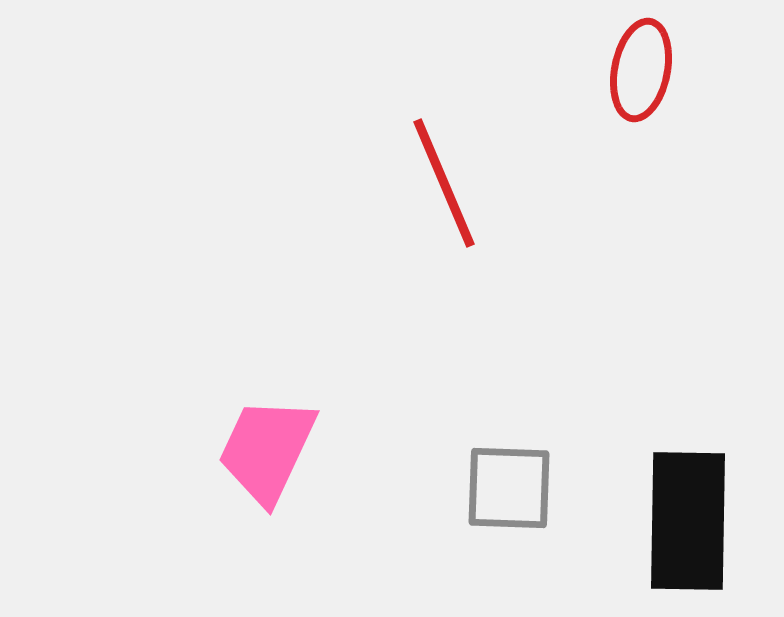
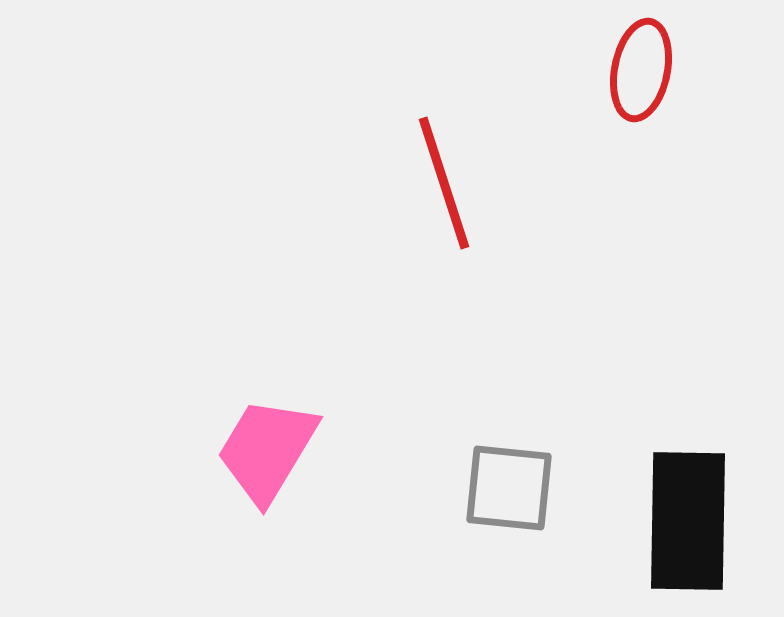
red line: rotated 5 degrees clockwise
pink trapezoid: rotated 6 degrees clockwise
gray square: rotated 4 degrees clockwise
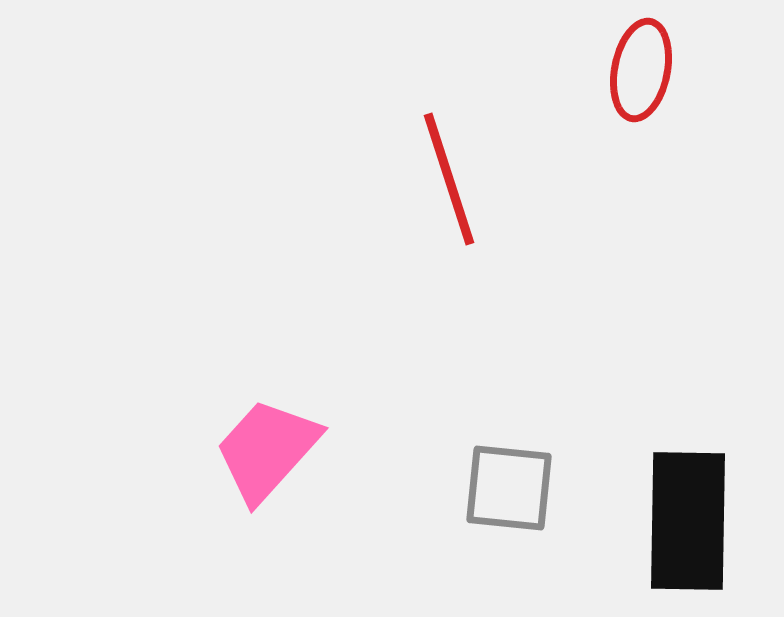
red line: moved 5 px right, 4 px up
pink trapezoid: rotated 11 degrees clockwise
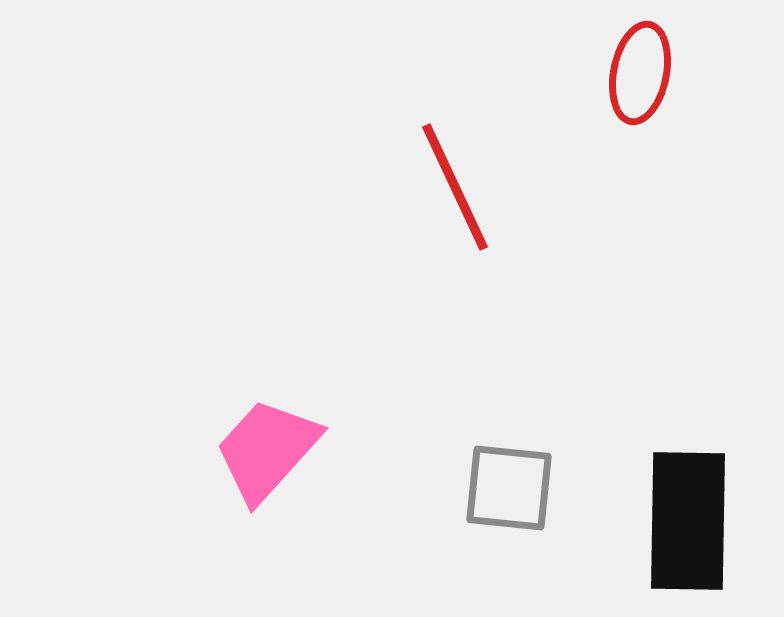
red ellipse: moved 1 px left, 3 px down
red line: moved 6 px right, 8 px down; rotated 7 degrees counterclockwise
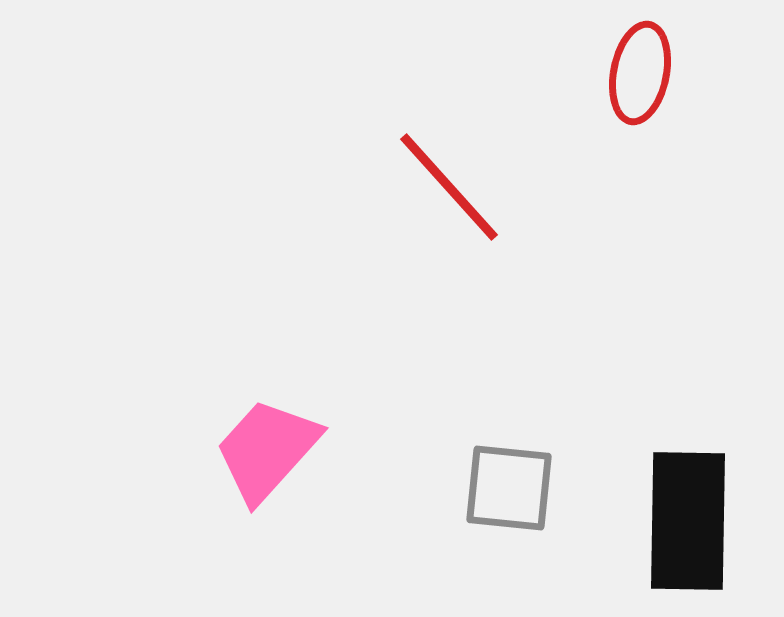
red line: moved 6 px left; rotated 17 degrees counterclockwise
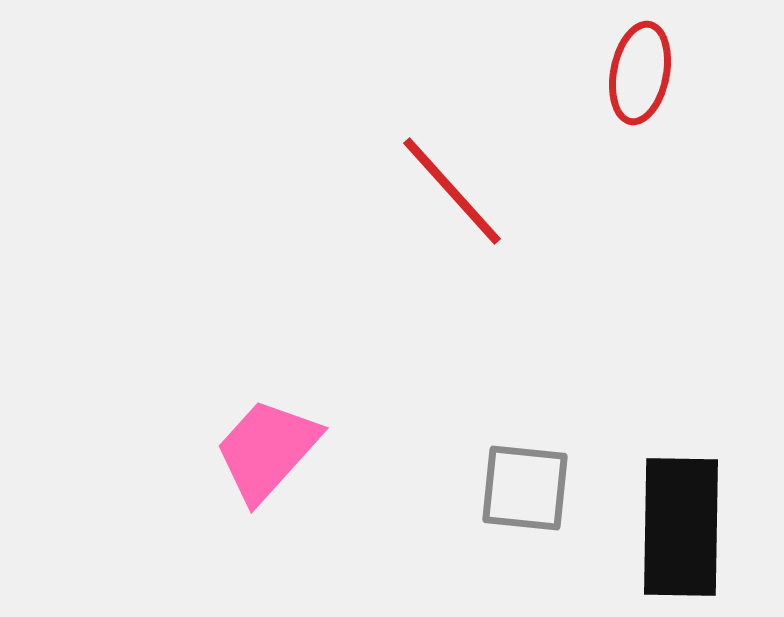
red line: moved 3 px right, 4 px down
gray square: moved 16 px right
black rectangle: moved 7 px left, 6 px down
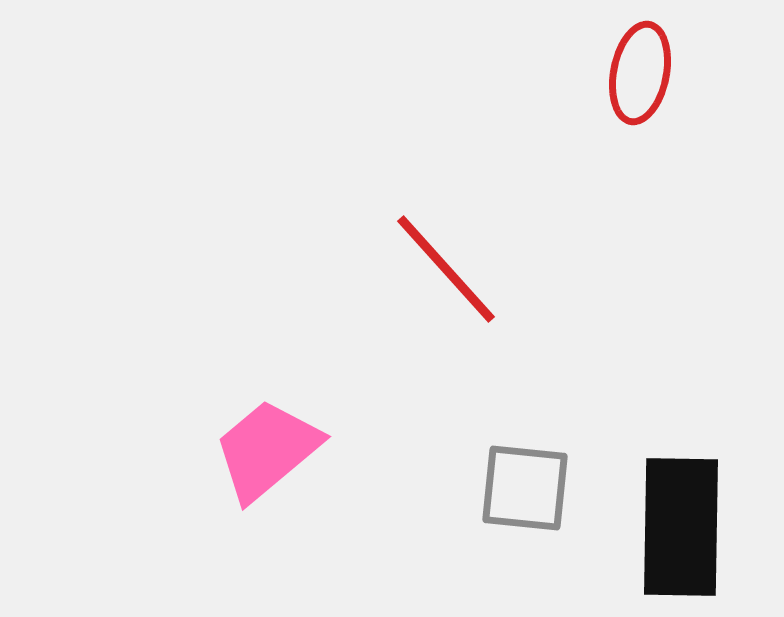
red line: moved 6 px left, 78 px down
pink trapezoid: rotated 8 degrees clockwise
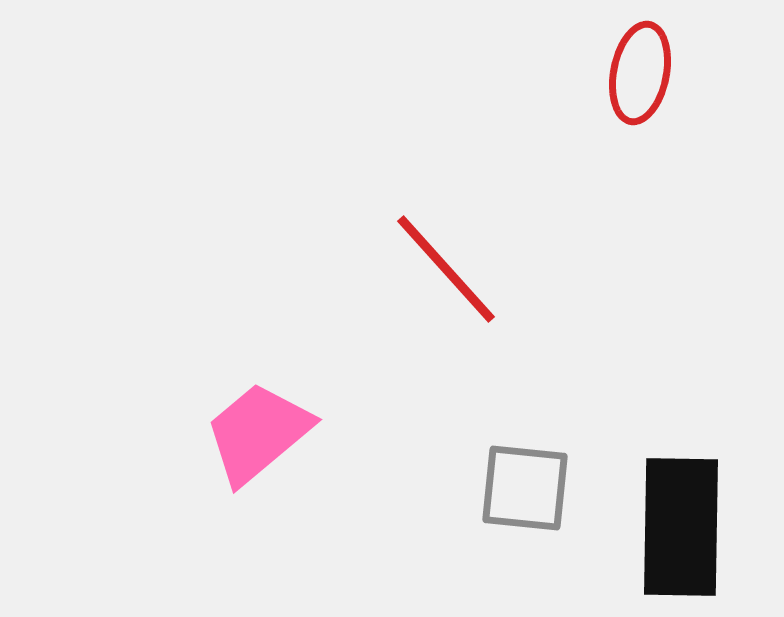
pink trapezoid: moved 9 px left, 17 px up
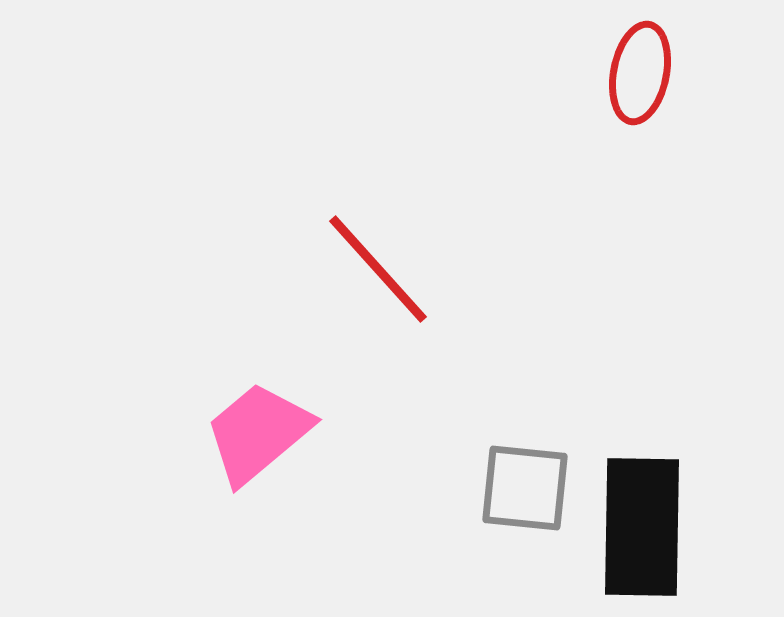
red line: moved 68 px left
black rectangle: moved 39 px left
